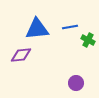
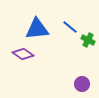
blue line: rotated 49 degrees clockwise
purple diamond: moved 2 px right, 1 px up; rotated 40 degrees clockwise
purple circle: moved 6 px right, 1 px down
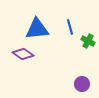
blue line: rotated 35 degrees clockwise
green cross: moved 1 px down
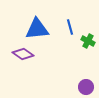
purple circle: moved 4 px right, 3 px down
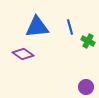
blue triangle: moved 2 px up
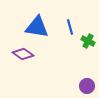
blue triangle: rotated 15 degrees clockwise
purple circle: moved 1 px right, 1 px up
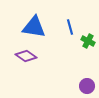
blue triangle: moved 3 px left
purple diamond: moved 3 px right, 2 px down
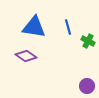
blue line: moved 2 px left
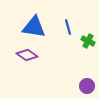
purple diamond: moved 1 px right, 1 px up
